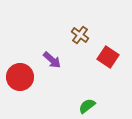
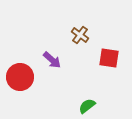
red square: moved 1 px right, 1 px down; rotated 25 degrees counterclockwise
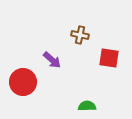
brown cross: rotated 24 degrees counterclockwise
red circle: moved 3 px right, 5 px down
green semicircle: rotated 36 degrees clockwise
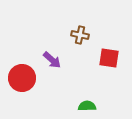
red circle: moved 1 px left, 4 px up
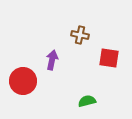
purple arrow: rotated 120 degrees counterclockwise
red circle: moved 1 px right, 3 px down
green semicircle: moved 5 px up; rotated 12 degrees counterclockwise
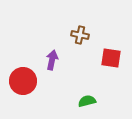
red square: moved 2 px right
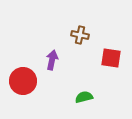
green semicircle: moved 3 px left, 4 px up
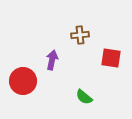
brown cross: rotated 18 degrees counterclockwise
green semicircle: rotated 126 degrees counterclockwise
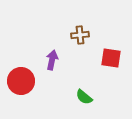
red circle: moved 2 px left
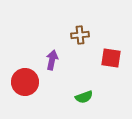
red circle: moved 4 px right, 1 px down
green semicircle: rotated 60 degrees counterclockwise
